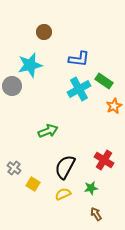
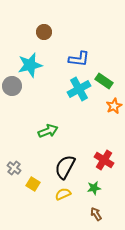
green star: moved 3 px right
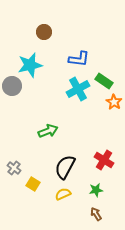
cyan cross: moved 1 px left
orange star: moved 4 px up; rotated 14 degrees counterclockwise
green star: moved 2 px right, 2 px down
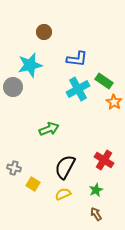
blue L-shape: moved 2 px left
gray circle: moved 1 px right, 1 px down
green arrow: moved 1 px right, 2 px up
gray cross: rotated 24 degrees counterclockwise
green star: rotated 16 degrees counterclockwise
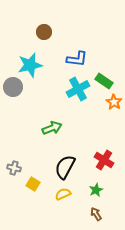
green arrow: moved 3 px right, 1 px up
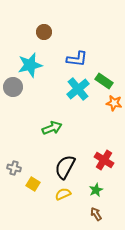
cyan cross: rotated 10 degrees counterclockwise
orange star: moved 1 px down; rotated 21 degrees counterclockwise
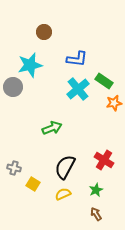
orange star: rotated 21 degrees counterclockwise
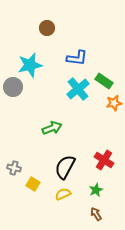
brown circle: moved 3 px right, 4 px up
blue L-shape: moved 1 px up
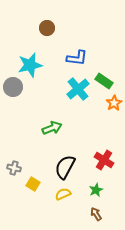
orange star: rotated 21 degrees counterclockwise
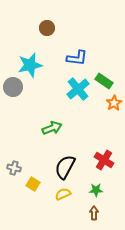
green star: rotated 24 degrees clockwise
brown arrow: moved 2 px left, 1 px up; rotated 32 degrees clockwise
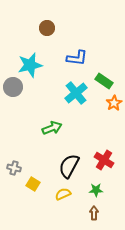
cyan cross: moved 2 px left, 4 px down
black semicircle: moved 4 px right, 1 px up
